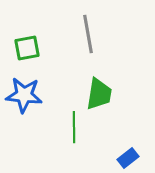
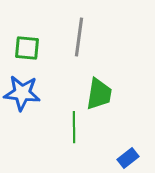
gray line: moved 9 px left, 3 px down; rotated 18 degrees clockwise
green square: rotated 16 degrees clockwise
blue star: moved 2 px left, 2 px up
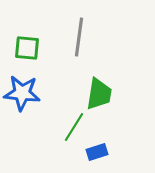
green line: rotated 32 degrees clockwise
blue rectangle: moved 31 px left, 6 px up; rotated 20 degrees clockwise
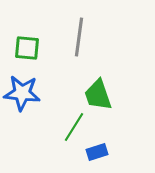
green trapezoid: moved 1 px left, 1 px down; rotated 152 degrees clockwise
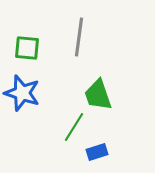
blue star: rotated 12 degrees clockwise
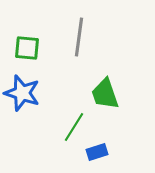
green trapezoid: moved 7 px right, 1 px up
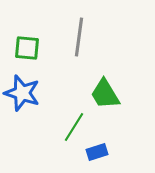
green trapezoid: rotated 12 degrees counterclockwise
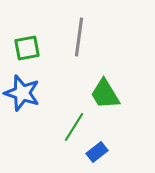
green square: rotated 16 degrees counterclockwise
blue rectangle: rotated 20 degrees counterclockwise
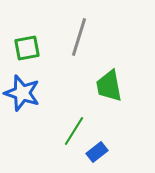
gray line: rotated 9 degrees clockwise
green trapezoid: moved 4 px right, 8 px up; rotated 20 degrees clockwise
green line: moved 4 px down
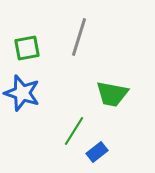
green trapezoid: moved 3 px right, 8 px down; rotated 68 degrees counterclockwise
